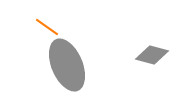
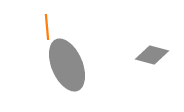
orange line: rotated 50 degrees clockwise
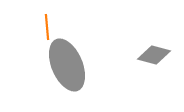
gray diamond: moved 2 px right
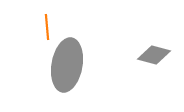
gray ellipse: rotated 33 degrees clockwise
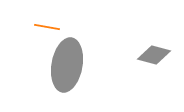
orange line: rotated 75 degrees counterclockwise
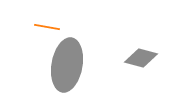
gray diamond: moved 13 px left, 3 px down
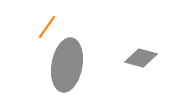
orange line: rotated 65 degrees counterclockwise
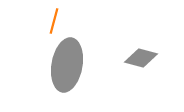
orange line: moved 7 px right, 6 px up; rotated 20 degrees counterclockwise
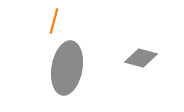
gray ellipse: moved 3 px down
